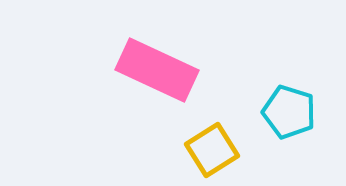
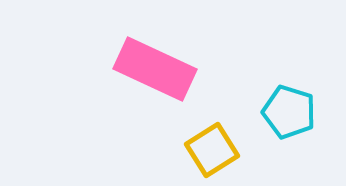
pink rectangle: moved 2 px left, 1 px up
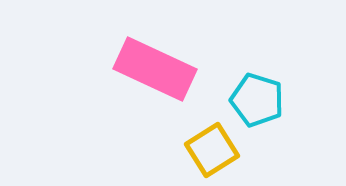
cyan pentagon: moved 32 px left, 12 px up
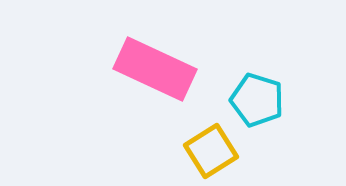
yellow square: moved 1 px left, 1 px down
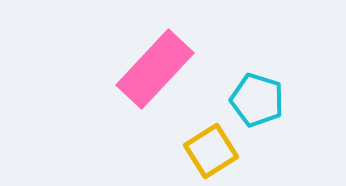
pink rectangle: rotated 72 degrees counterclockwise
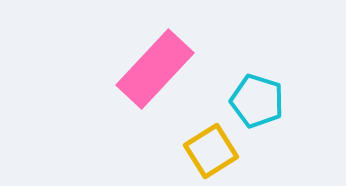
cyan pentagon: moved 1 px down
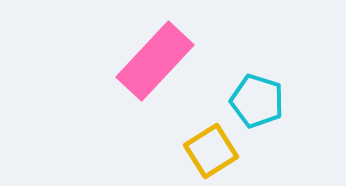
pink rectangle: moved 8 px up
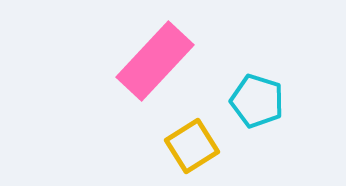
yellow square: moved 19 px left, 5 px up
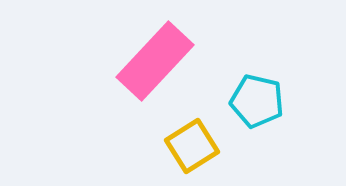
cyan pentagon: rotated 4 degrees counterclockwise
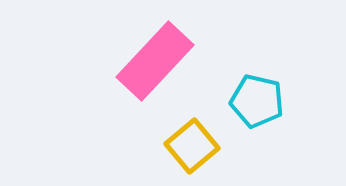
yellow square: rotated 8 degrees counterclockwise
